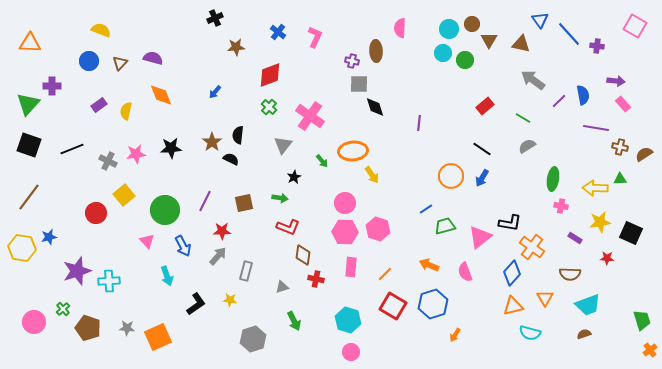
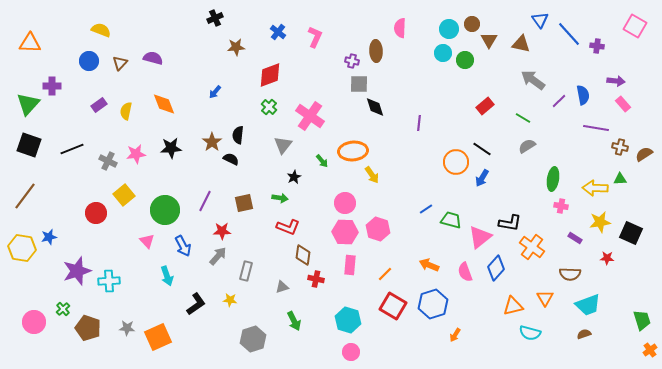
orange diamond at (161, 95): moved 3 px right, 9 px down
orange circle at (451, 176): moved 5 px right, 14 px up
brown line at (29, 197): moved 4 px left, 1 px up
green trapezoid at (445, 226): moved 6 px right, 6 px up; rotated 30 degrees clockwise
pink rectangle at (351, 267): moved 1 px left, 2 px up
blue diamond at (512, 273): moved 16 px left, 5 px up
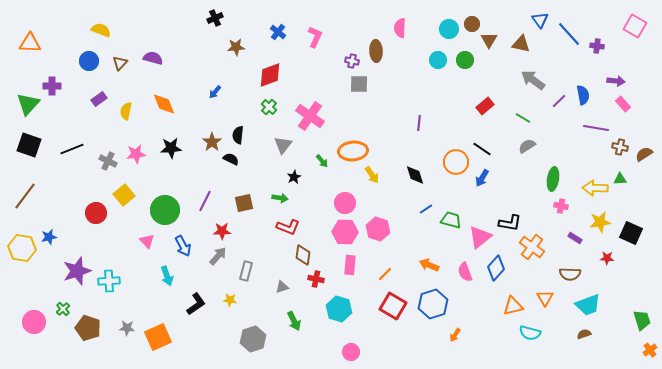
cyan circle at (443, 53): moved 5 px left, 7 px down
purple rectangle at (99, 105): moved 6 px up
black diamond at (375, 107): moved 40 px right, 68 px down
cyan hexagon at (348, 320): moved 9 px left, 11 px up
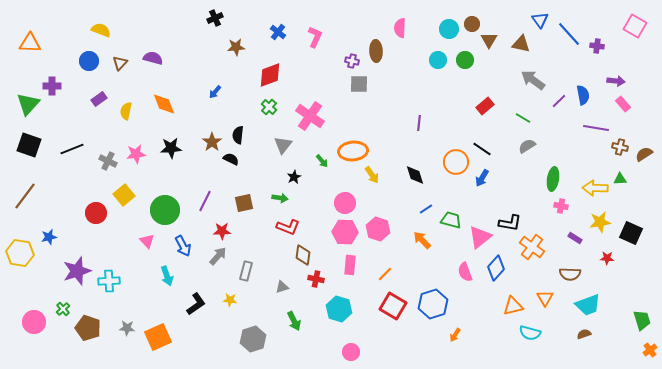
yellow hexagon at (22, 248): moved 2 px left, 5 px down
orange arrow at (429, 265): moved 7 px left, 25 px up; rotated 24 degrees clockwise
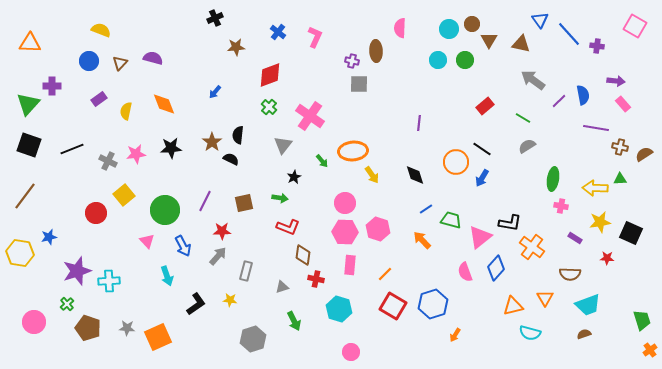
green cross at (63, 309): moved 4 px right, 5 px up
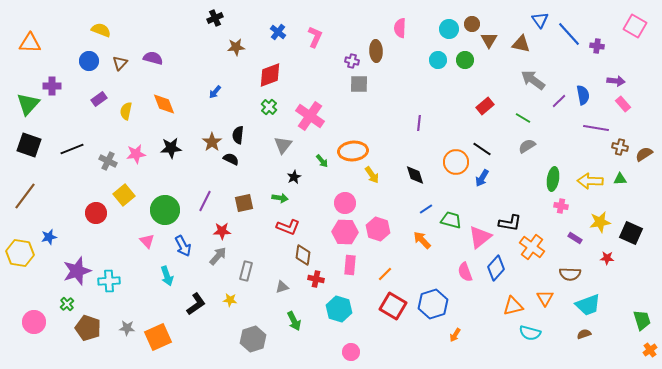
yellow arrow at (595, 188): moved 5 px left, 7 px up
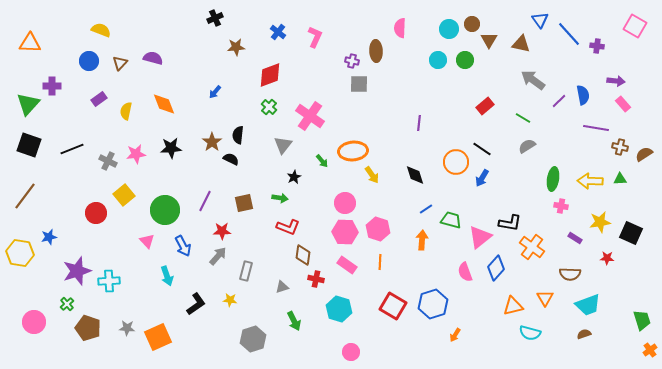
orange arrow at (422, 240): rotated 48 degrees clockwise
pink rectangle at (350, 265): moved 3 px left; rotated 60 degrees counterclockwise
orange line at (385, 274): moved 5 px left, 12 px up; rotated 42 degrees counterclockwise
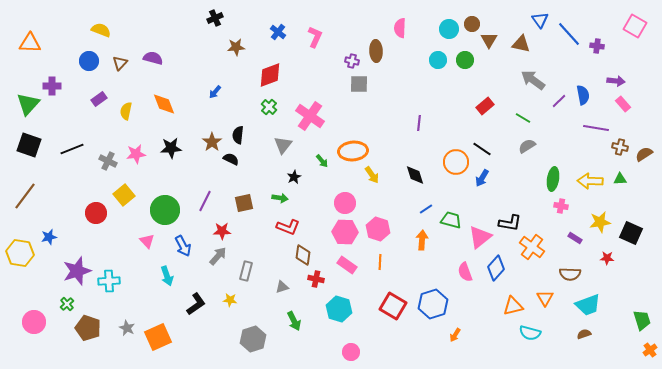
gray star at (127, 328): rotated 21 degrees clockwise
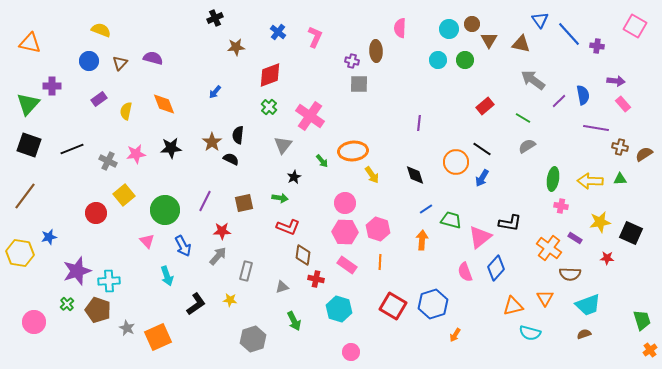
orange triangle at (30, 43): rotated 10 degrees clockwise
orange cross at (532, 247): moved 17 px right, 1 px down
brown pentagon at (88, 328): moved 10 px right, 18 px up
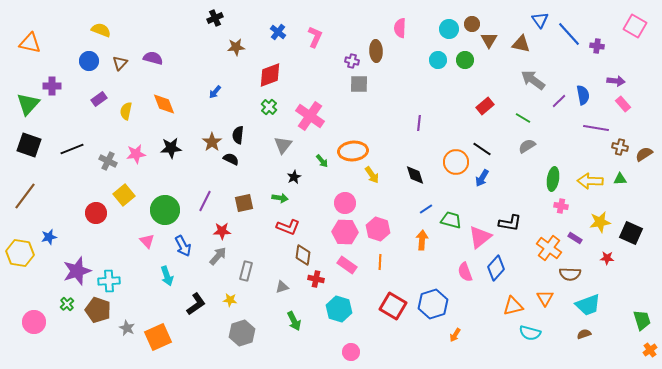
gray hexagon at (253, 339): moved 11 px left, 6 px up
